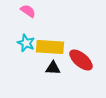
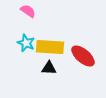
red ellipse: moved 2 px right, 4 px up
black triangle: moved 4 px left
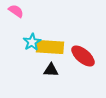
pink semicircle: moved 12 px left
cyan star: moved 6 px right, 1 px up; rotated 18 degrees clockwise
black triangle: moved 2 px right, 2 px down
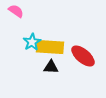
black triangle: moved 3 px up
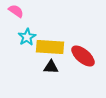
cyan star: moved 5 px left, 5 px up
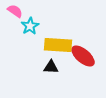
pink semicircle: moved 1 px left
cyan star: moved 3 px right, 11 px up
yellow rectangle: moved 8 px right, 2 px up
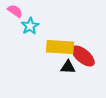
yellow rectangle: moved 2 px right, 2 px down
black triangle: moved 17 px right
